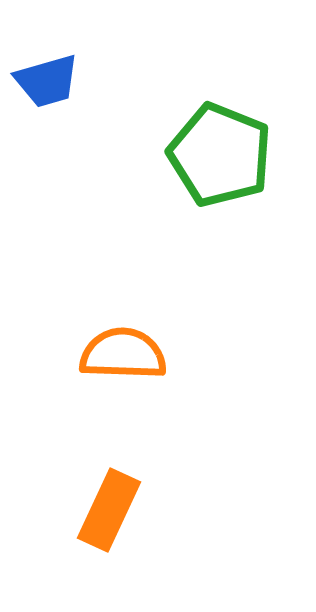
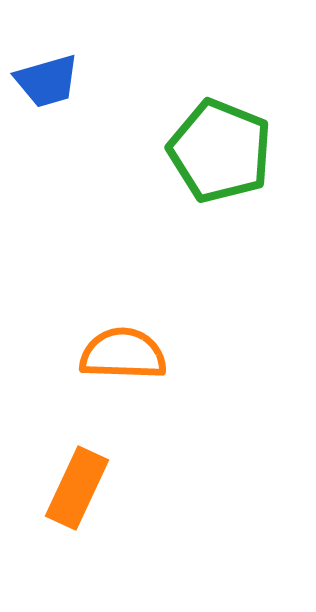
green pentagon: moved 4 px up
orange rectangle: moved 32 px left, 22 px up
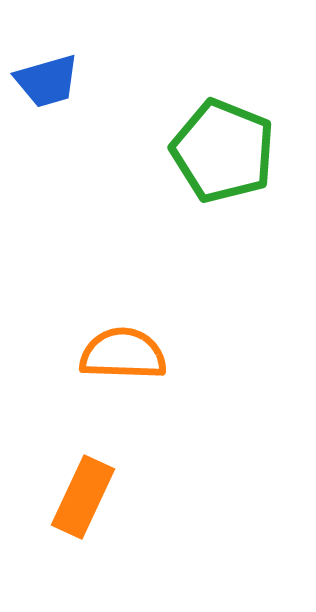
green pentagon: moved 3 px right
orange rectangle: moved 6 px right, 9 px down
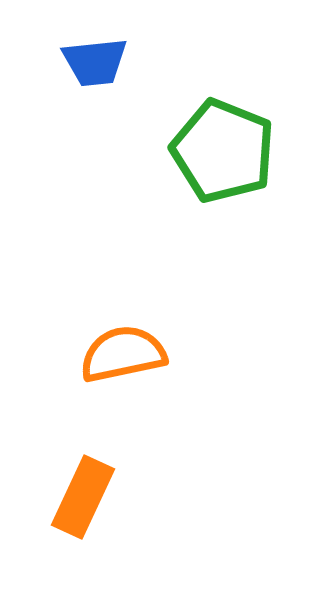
blue trapezoid: moved 48 px right, 19 px up; rotated 10 degrees clockwise
orange semicircle: rotated 14 degrees counterclockwise
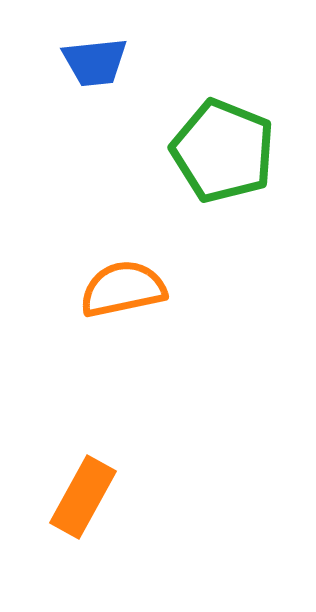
orange semicircle: moved 65 px up
orange rectangle: rotated 4 degrees clockwise
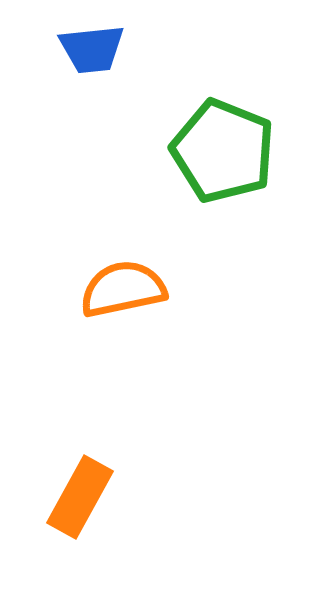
blue trapezoid: moved 3 px left, 13 px up
orange rectangle: moved 3 px left
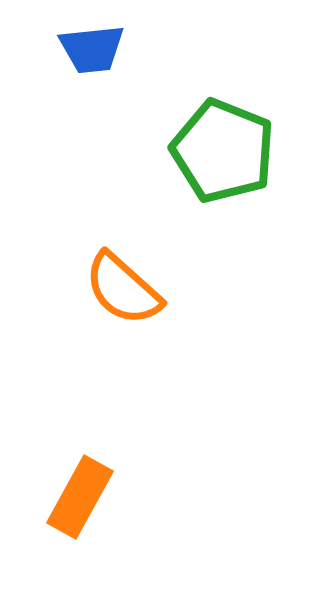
orange semicircle: rotated 126 degrees counterclockwise
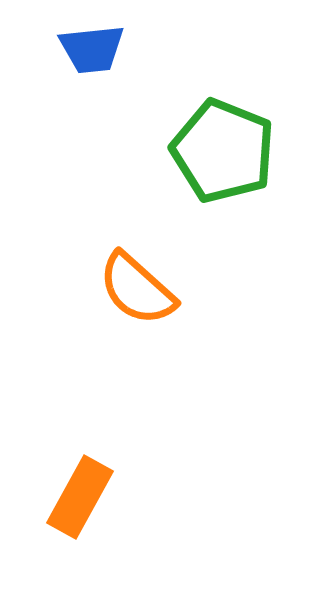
orange semicircle: moved 14 px right
